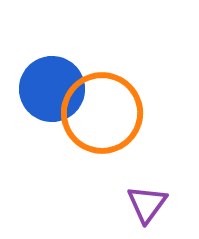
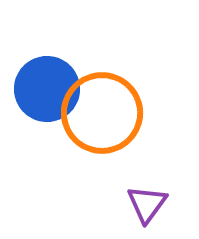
blue circle: moved 5 px left
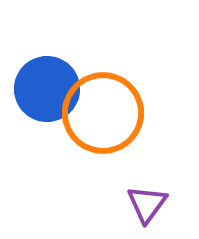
orange circle: moved 1 px right
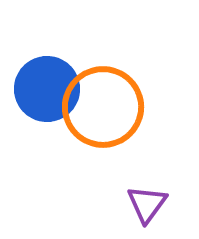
orange circle: moved 6 px up
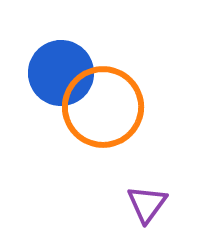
blue circle: moved 14 px right, 16 px up
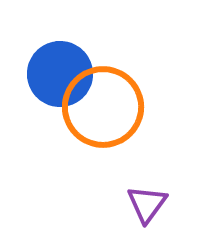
blue circle: moved 1 px left, 1 px down
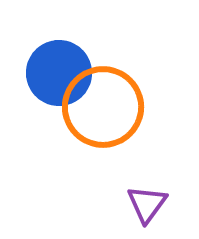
blue circle: moved 1 px left, 1 px up
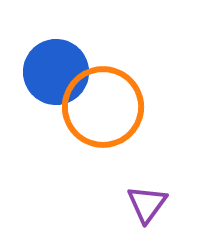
blue circle: moved 3 px left, 1 px up
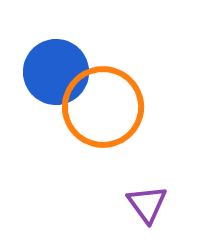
purple triangle: rotated 12 degrees counterclockwise
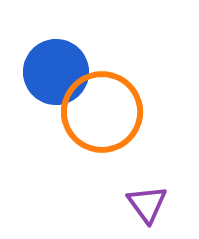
orange circle: moved 1 px left, 5 px down
